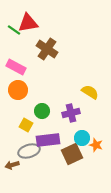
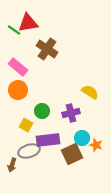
pink rectangle: moved 2 px right; rotated 12 degrees clockwise
brown arrow: rotated 56 degrees counterclockwise
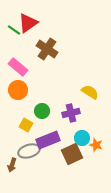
red triangle: rotated 25 degrees counterclockwise
purple rectangle: rotated 15 degrees counterclockwise
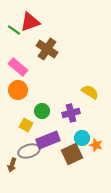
red triangle: moved 2 px right, 1 px up; rotated 15 degrees clockwise
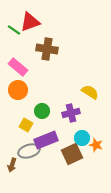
brown cross: rotated 25 degrees counterclockwise
purple rectangle: moved 2 px left
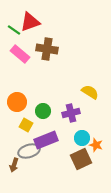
pink rectangle: moved 2 px right, 13 px up
orange circle: moved 1 px left, 12 px down
green circle: moved 1 px right
brown square: moved 9 px right, 5 px down
brown arrow: moved 2 px right
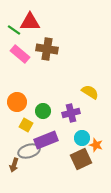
red triangle: rotated 20 degrees clockwise
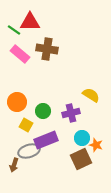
yellow semicircle: moved 1 px right, 3 px down
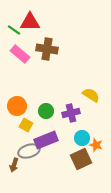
orange circle: moved 4 px down
green circle: moved 3 px right
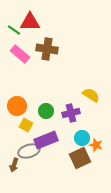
brown square: moved 1 px left, 1 px up
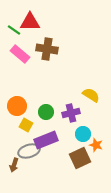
green circle: moved 1 px down
cyan circle: moved 1 px right, 4 px up
